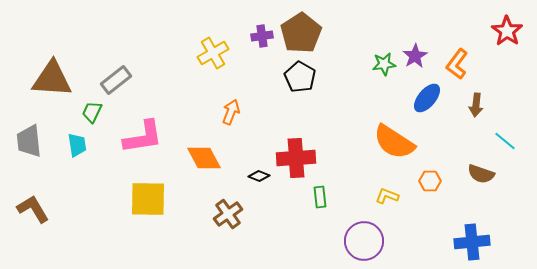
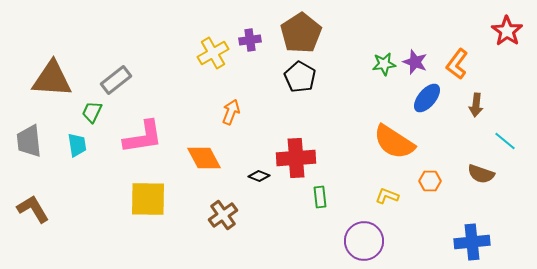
purple cross: moved 12 px left, 4 px down
purple star: moved 6 px down; rotated 20 degrees counterclockwise
brown cross: moved 5 px left, 1 px down
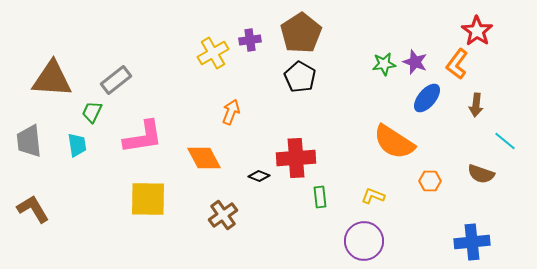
red star: moved 30 px left
yellow L-shape: moved 14 px left
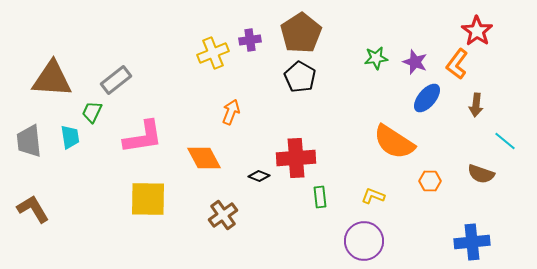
yellow cross: rotated 8 degrees clockwise
green star: moved 8 px left, 6 px up
cyan trapezoid: moved 7 px left, 8 px up
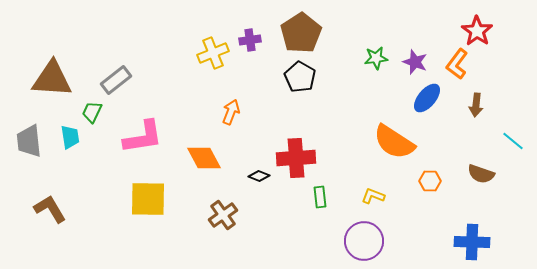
cyan line: moved 8 px right
brown L-shape: moved 17 px right
blue cross: rotated 8 degrees clockwise
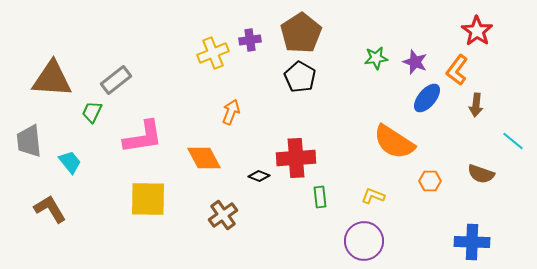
orange L-shape: moved 6 px down
cyan trapezoid: moved 25 px down; rotated 30 degrees counterclockwise
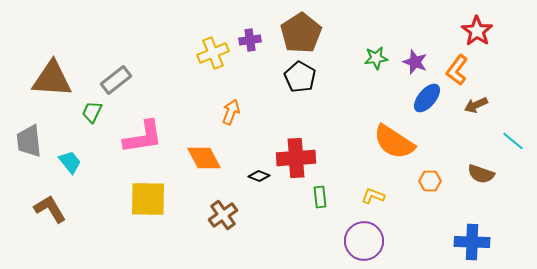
brown arrow: rotated 60 degrees clockwise
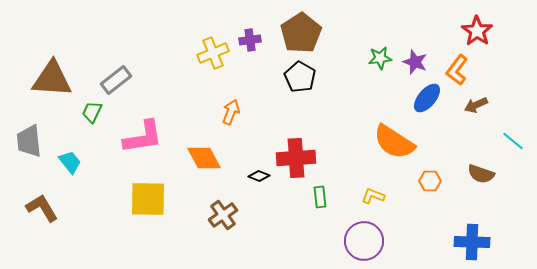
green star: moved 4 px right
brown L-shape: moved 8 px left, 1 px up
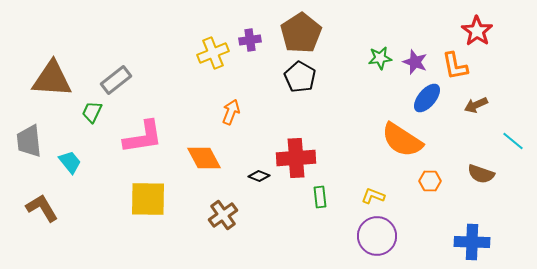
orange L-shape: moved 2 px left, 4 px up; rotated 48 degrees counterclockwise
orange semicircle: moved 8 px right, 2 px up
purple circle: moved 13 px right, 5 px up
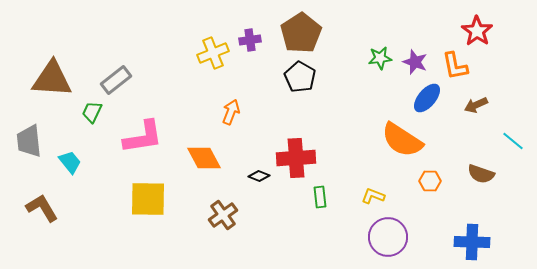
purple circle: moved 11 px right, 1 px down
